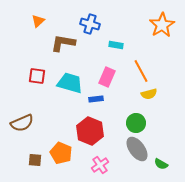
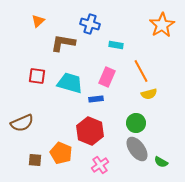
green semicircle: moved 2 px up
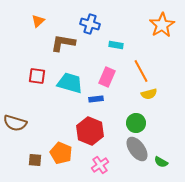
brown semicircle: moved 7 px left; rotated 40 degrees clockwise
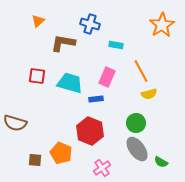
pink cross: moved 2 px right, 3 px down
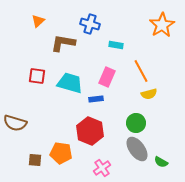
orange pentagon: rotated 15 degrees counterclockwise
